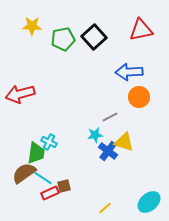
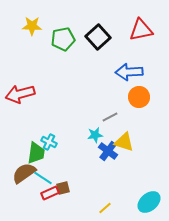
black square: moved 4 px right
brown square: moved 1 px left, 2 px down
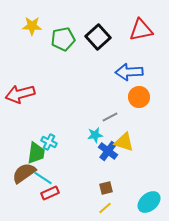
brown square: moved 43 px right
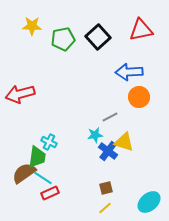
green trapezoid: moved 1 px right, 4 px down
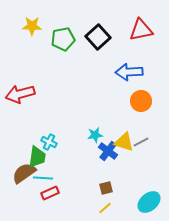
orange circle: moved 2 px right, 4 px down
gray line: moved 31 px right, 25 px down
cyan line: rotated 30 degrees counterclockwise
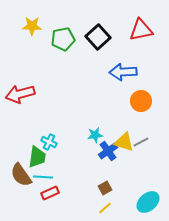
blue arrow: moved 6 px left
blue cross: rotated 18 degrees clockwise
brown semicircle: moved 3 px left, 2 px down; rotated 90 degrees counterclockwise
cyan line: moved 1 px up
brown square: moved 1 px left; rotated 16 degrees counterclockwise
cyan ellipse: moved 1 px left
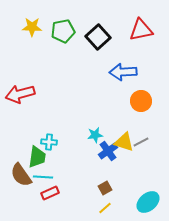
yellow star: moved 1 px down
green pentagon: moved 8 px up
cyan cross: rotated 21 degrees counterclockwise
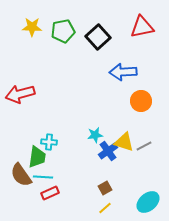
red triangle: moved 1 px right, 3 px up
gray line: moved 3 px right, 4 px down
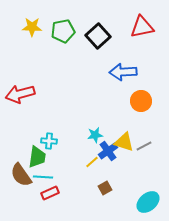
black square: moved 1 px up
cyan cross: moved 1 px up
yellow line: moved 13 px left, 46 px up
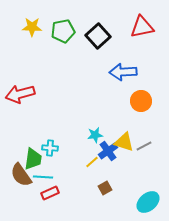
cyan cross: moved 1 px right, 7 px down
green trapezoid: moved 4 px left, 2 px down
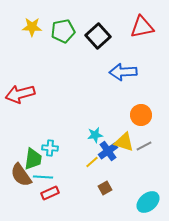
orange circle: moved 14 px down
